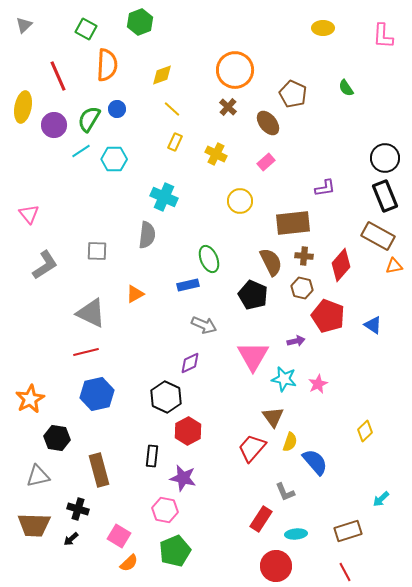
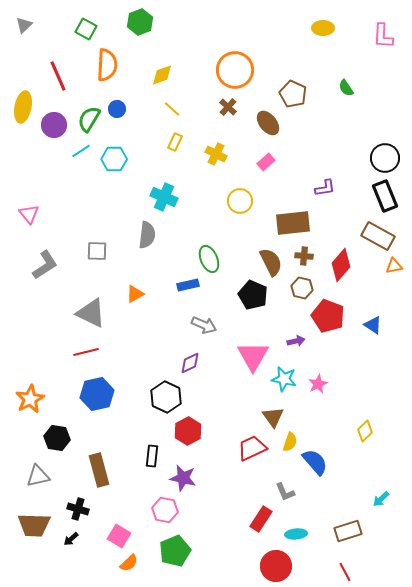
red trapezoid at (252, 448): rotated 24 degrees clockwise
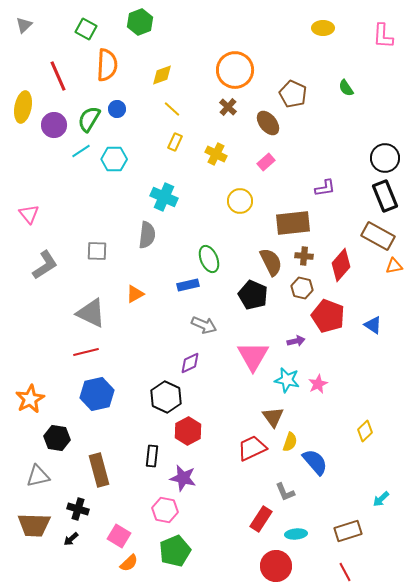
cyan star at (284, 379): moved 3 px right, 1 px down
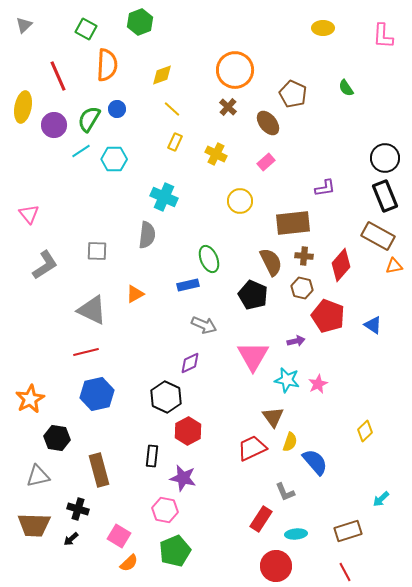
gray triangle at (91, 313): moved 1 px right, 3 px up
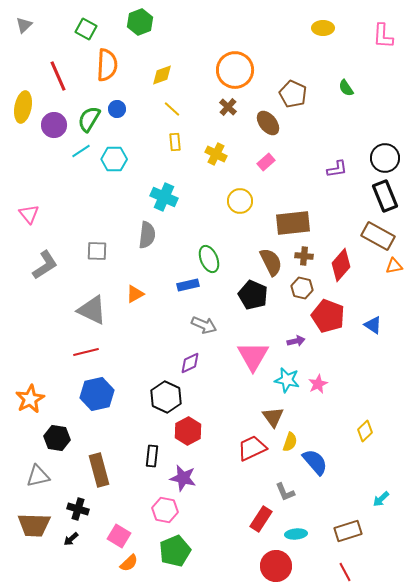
yellow rectangle at (175, 142): rotated 30 degrees counterclockwise
purple L-shape at (325, 188): moved 12 px right, 19 px up
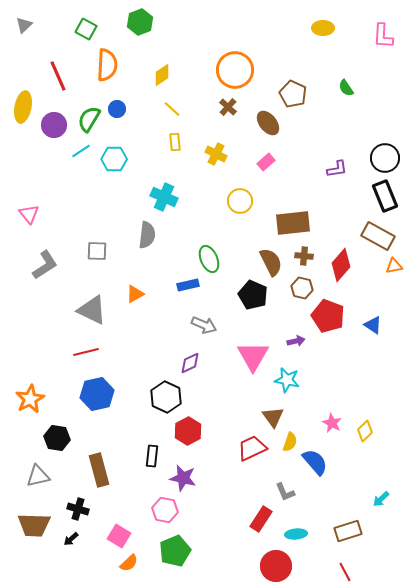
yellow diamond at (162, 75): rotated 15 degrees counterclockwise
pink star at (318, 384): moved 14 px right, 39 px down; rotated 18 degrees counterclockwise
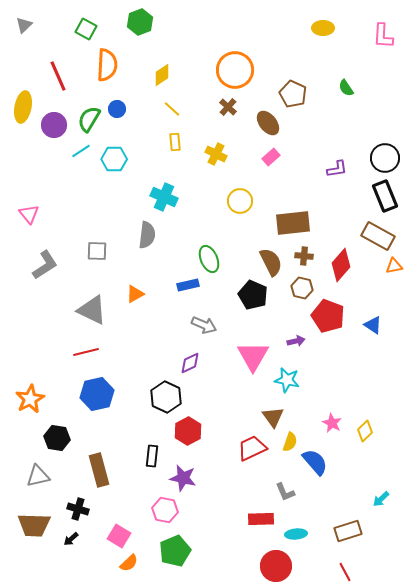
pink rectangle at (266, 162): moved 5 px right, 5 px up
red rectangle at (261, 519): rotated 55 degrees clockwise
